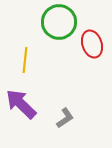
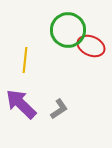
green circle: moved 9 px right, 8 px down
red ellipse: moved 1 px left, 2 px down; rotated 48 degrees counterclockwise
gray L-shape: moved 6 px left, 9 px up
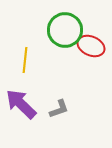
green circle: moved 3 px left
gray L-shape: rotated 15 degrees clockwise
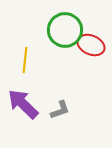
red ellipse: moved 1 px up
purple arrow: moved 2 px right
gray L-shape: moved 1 px right, 1 px down
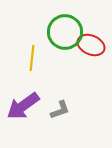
green circle: moved 2 px down
yellow line: moved 7 px right, 2 px up
purple arrow: moved 2 px down; rotated 80 degrees counterclockwise
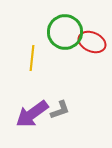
red ellipse: moved 1 px right, 3 px up
purple arrow: moved 9 px right, 8 px down
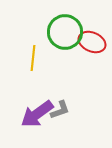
yellow line: moved 1 px right
purple arrow: moved 5 px right
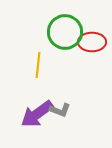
red ellipse: rotated 24 degrees counterclockwise
yellow line: moved 5 px right, 7 px down
gray L-shape: rotated 40 degrees clockwise
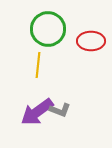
green circle: moved 17 px left, 3 px up
red ellipse: moved 1 px left, 1 px up
purple arrow: moved 2 px up
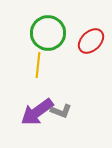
green circle: moved 4 px down
red ellipse: rotated 44 degrees counterclockwise
gray L-shape: moved 1 px right, 1 px down
